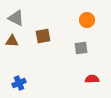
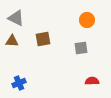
brown square: moved 3 px down
red semicircle: moved 2 px down
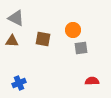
orange circle: moved 14 px left, 10 px down
brown square: rotated 21 degrees clockwise
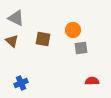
brown triangle: rotated 40 degrees clockwise
blue cross: moved 2 px right
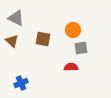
red semicircle: moved 21 px left, 14 px up
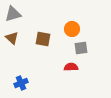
gray triangle: moved 3 px left, 4 px up; rotated 42 degrees counterclockwise
orange circle: moved 1 px left, 1 px up
brown triangle: moved 3 px up
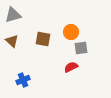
gray triangle: moved 1 px down
orange circle: moved 1 px left, 3 px down
brown triangle: moved 3 px down
red semicircle: rotated 24 degrees counterclockwise
blue cross: moved 2 px right, 3 px up
